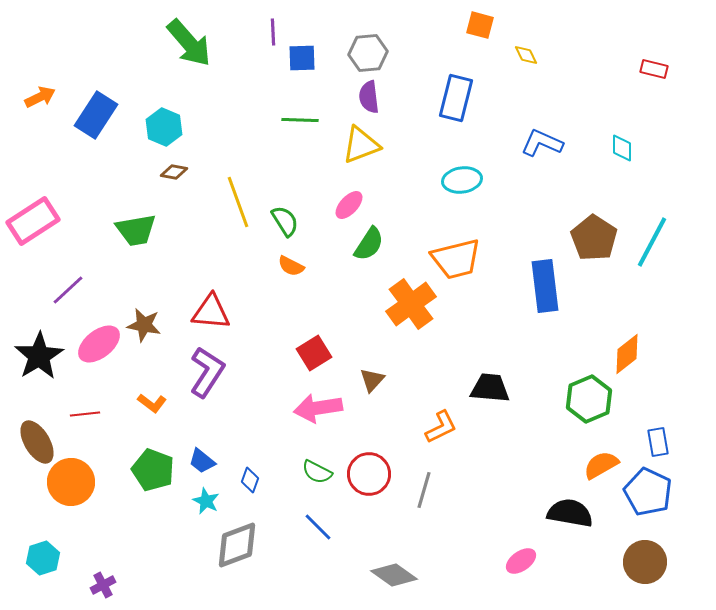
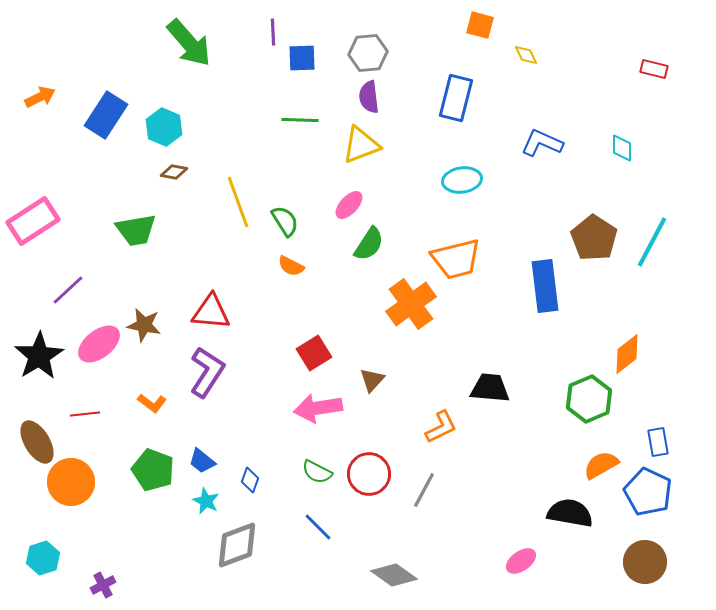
blue rectangle at (96, 115): moved 10 px right
gray line at (424, 490): rotated 12 degrees clockwise
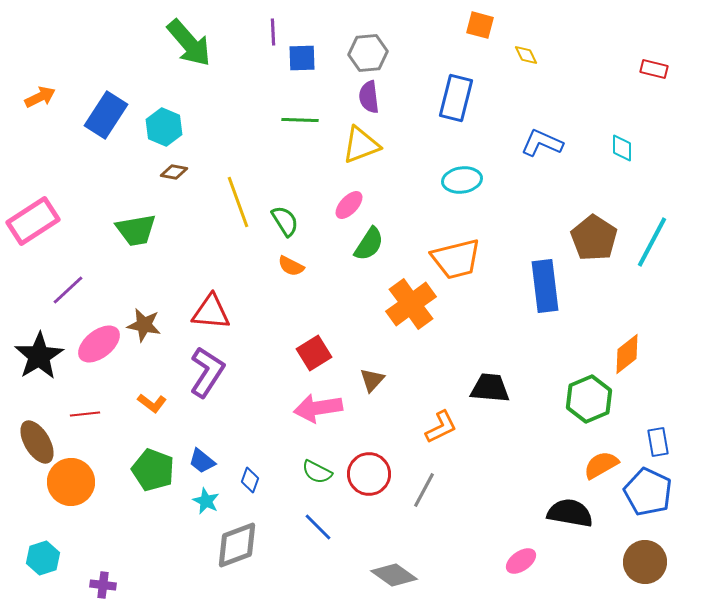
purple cross at (103, 585): rotated 35 degrees clockwise
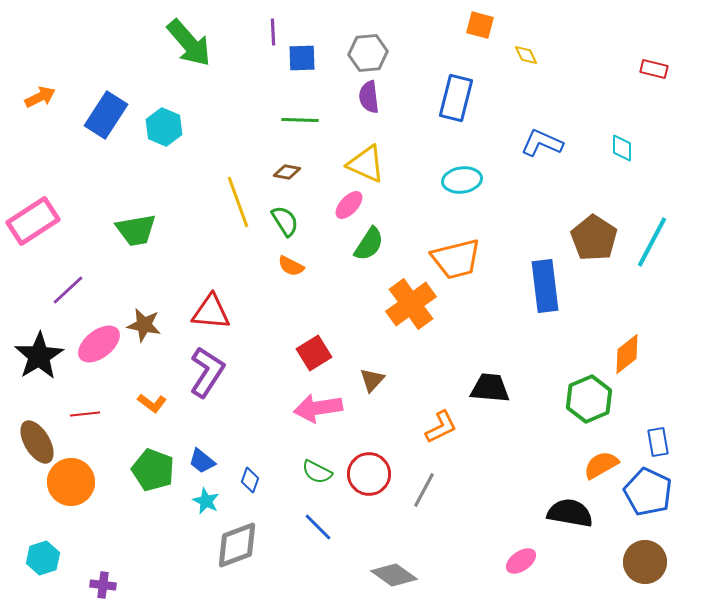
yellow triangle at (361, 145): moved 5 px right, 19 px down; rotated 45 degrees clockwise
brown diamond at (174, 172): moved 113 px right
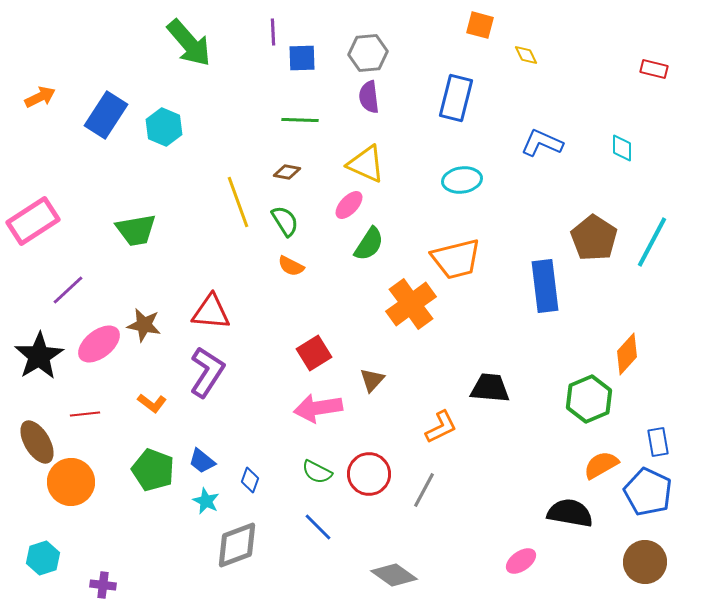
orange diamond at (627, 354): rotated 9 degrees counterclockwise
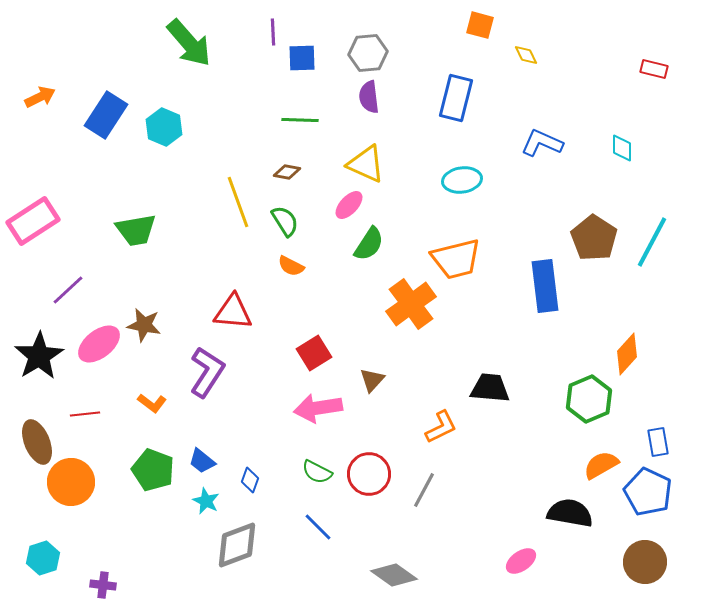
red triangle at (211, 312): moved 22 px right
brown ellipse at (37, 442): rotated 9 degrees clockwise
